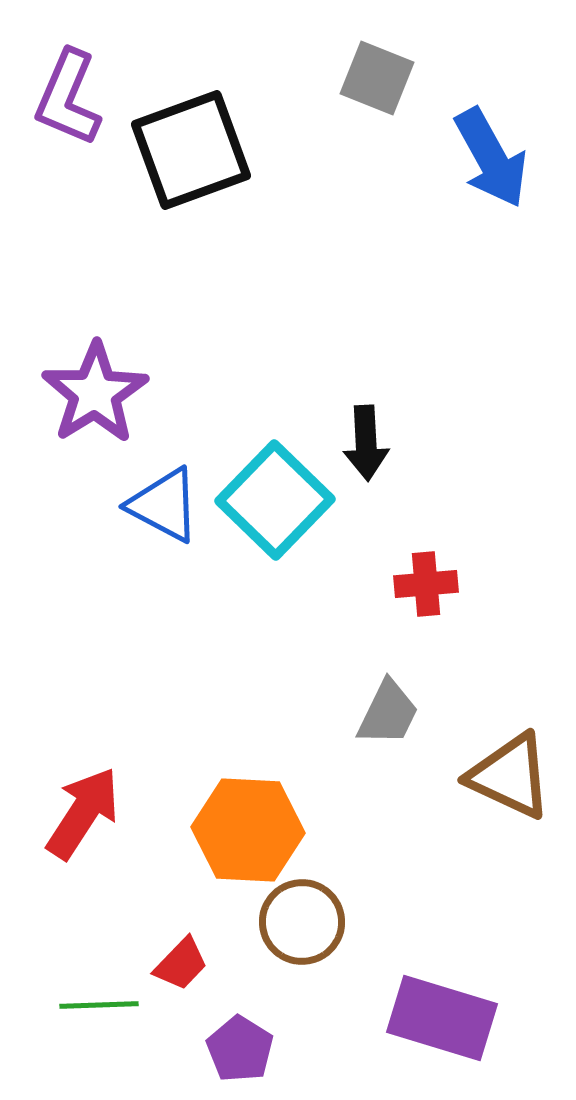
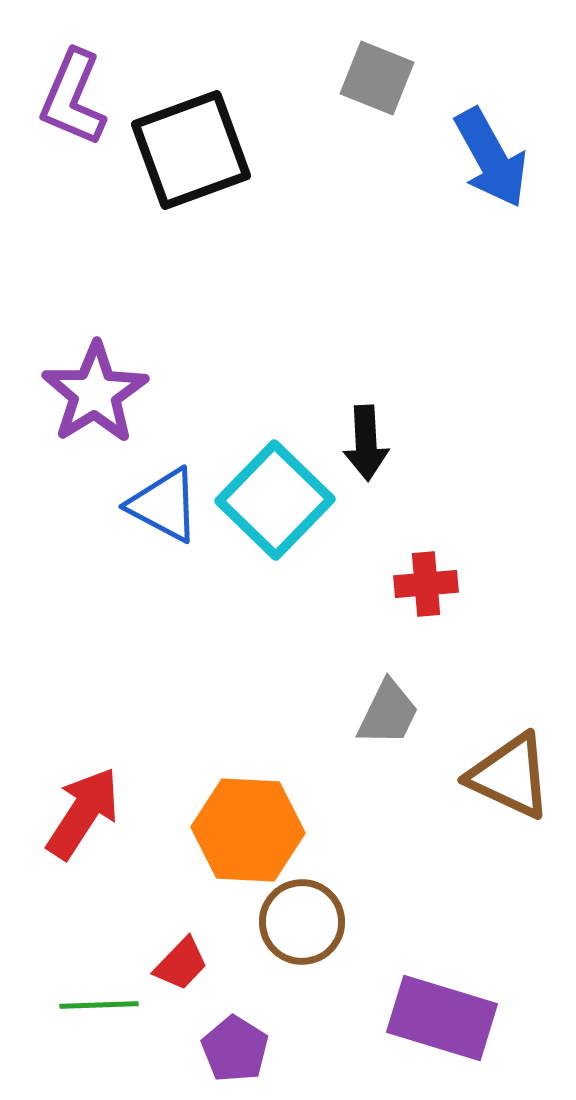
purple L-shape: moved 5 px right
purple pentagon: moved 5 px left
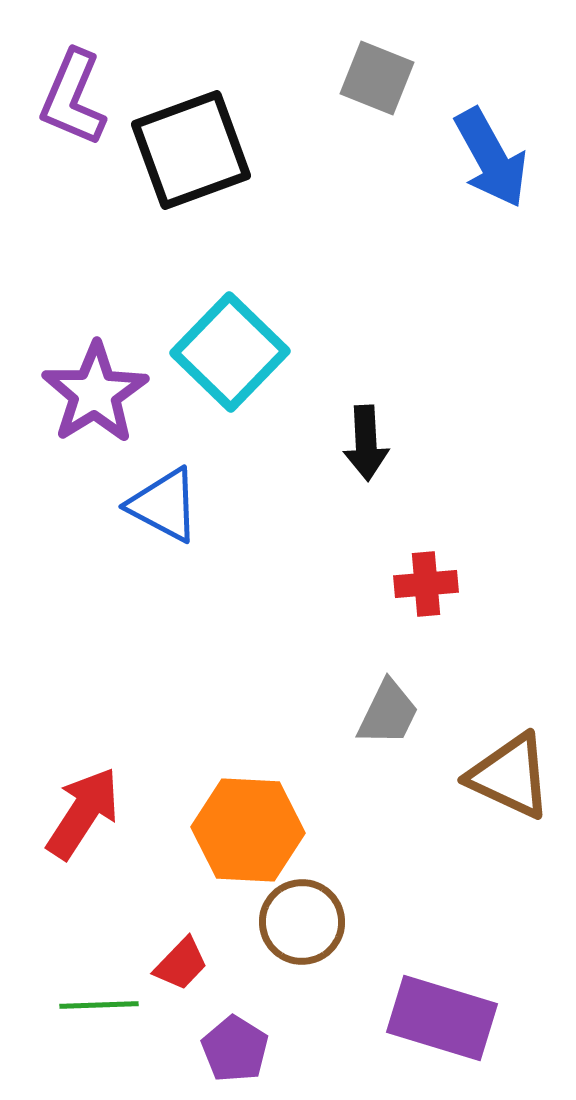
cyan square: moved 45 px left, 148 px up
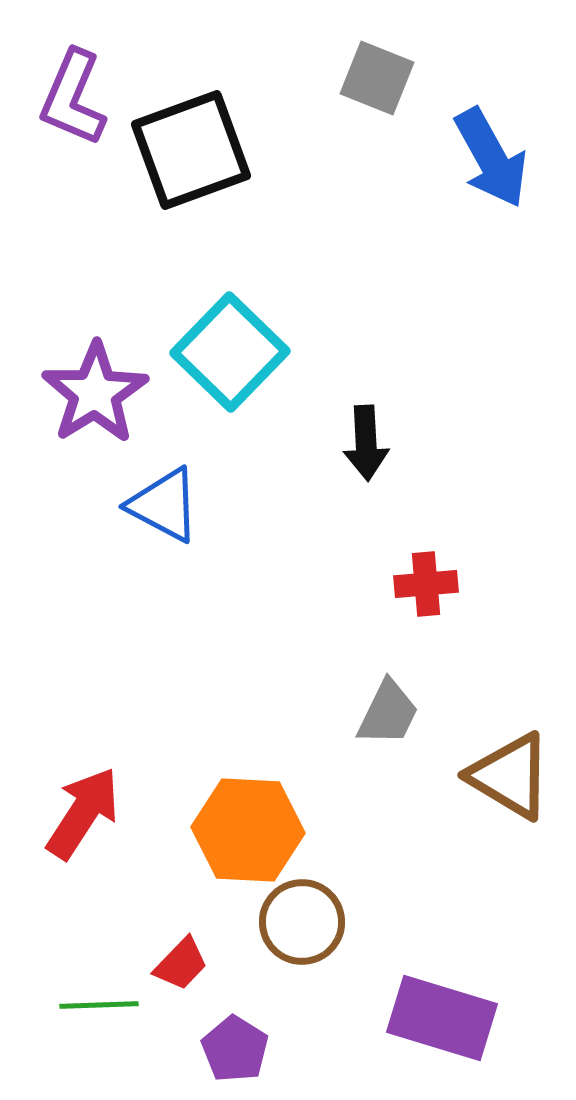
brown triangle: rotated 6 degrees clockwise
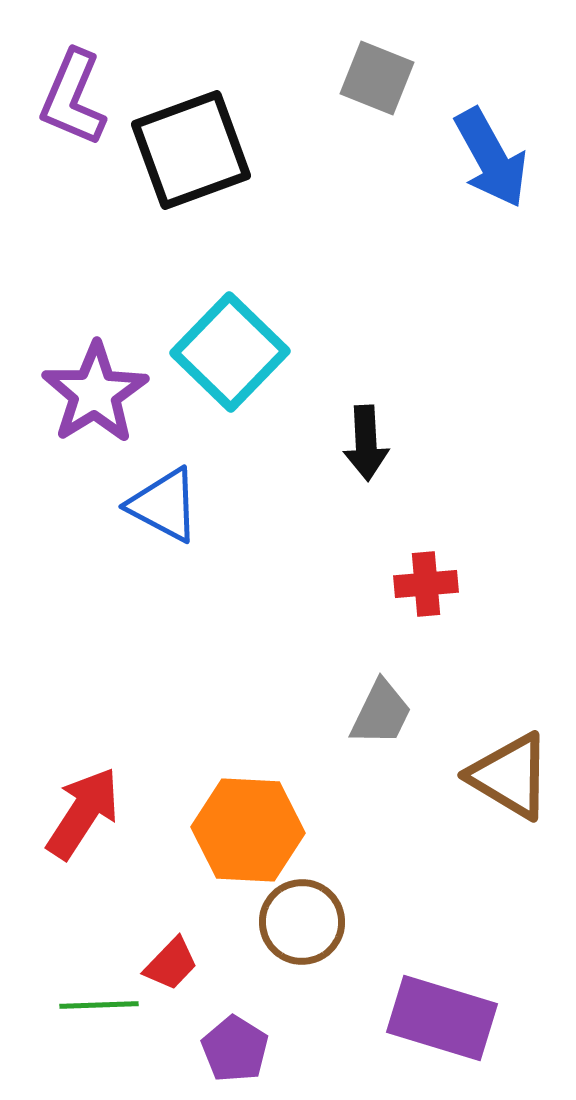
gray trapezoid: moved 7 px left
red trapezoid: moved 10 px left
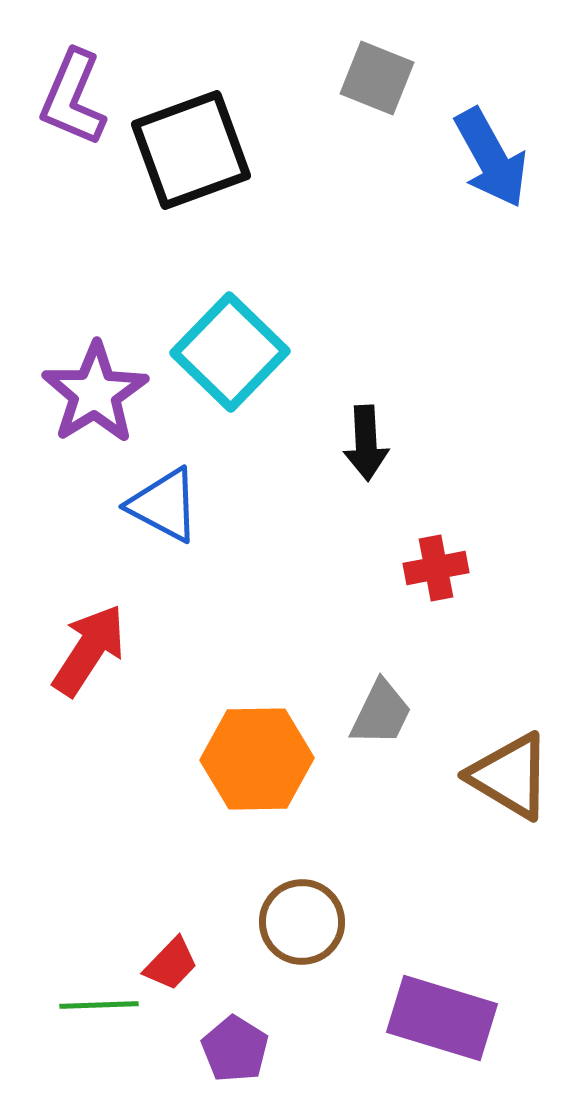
red cross: moved 10 px right, 16 px up; rotated 6 degrees counterclockwise
red arrow: moved 6 px right, 163 px up
orange hexagon: moved 9 px right, 71 px up; rotated 4 degrees counterclockwise
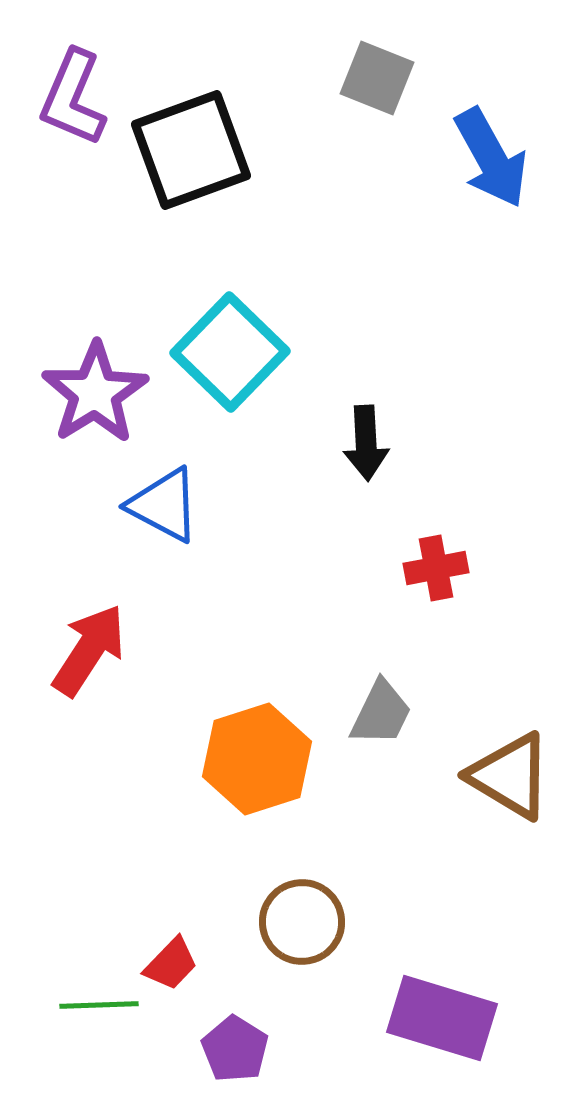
orange hexagon: rotated 17 degrees counterclockwise
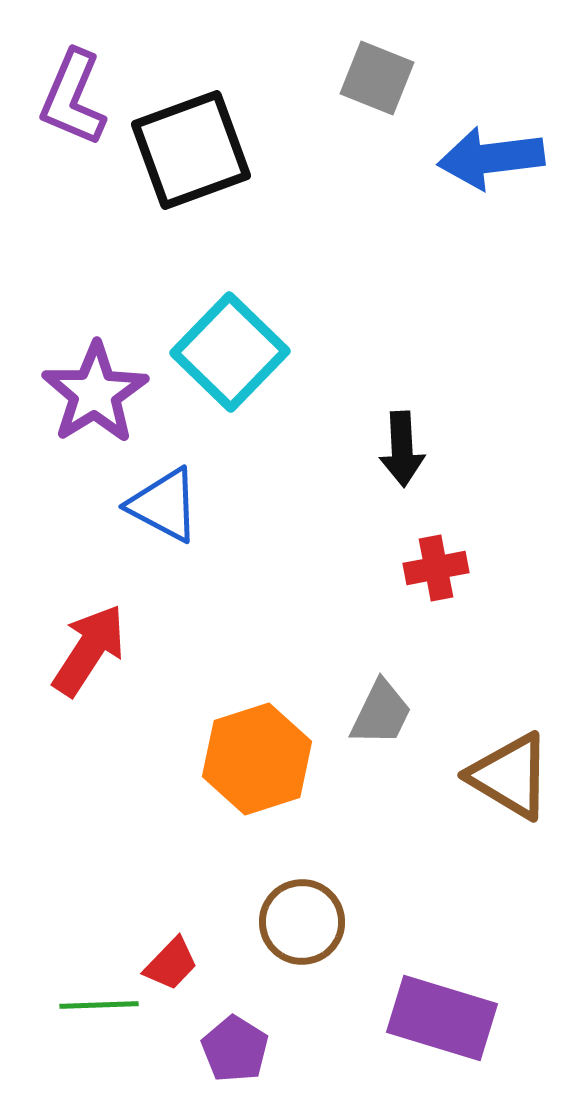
blue arrow: rotated 112 degrees clockwise
black arrow: moved 36 px right, 6 px down
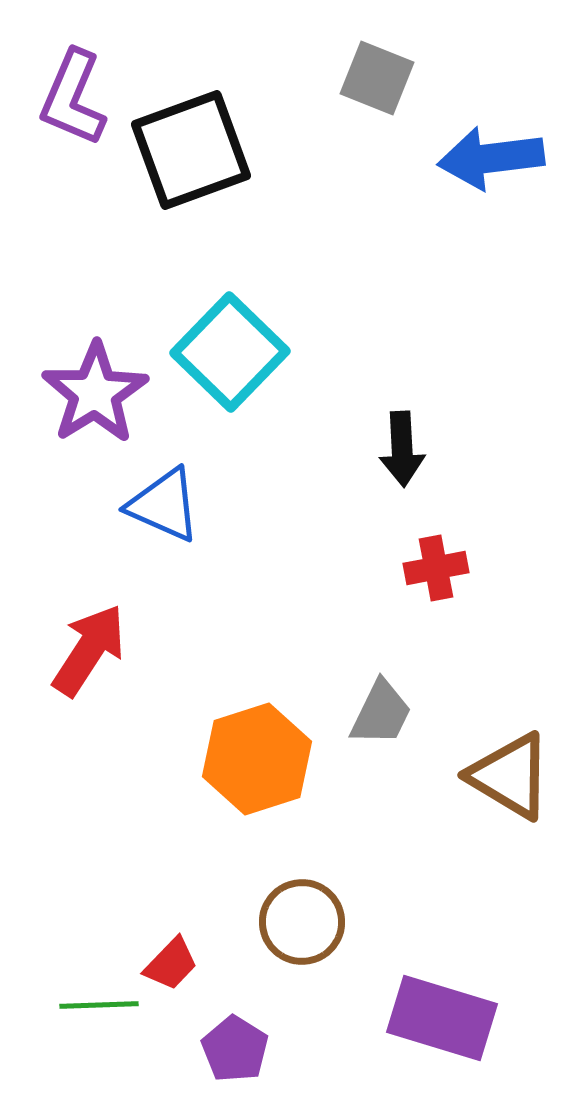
blue triangle: rotated 4 degrees counterclockwise
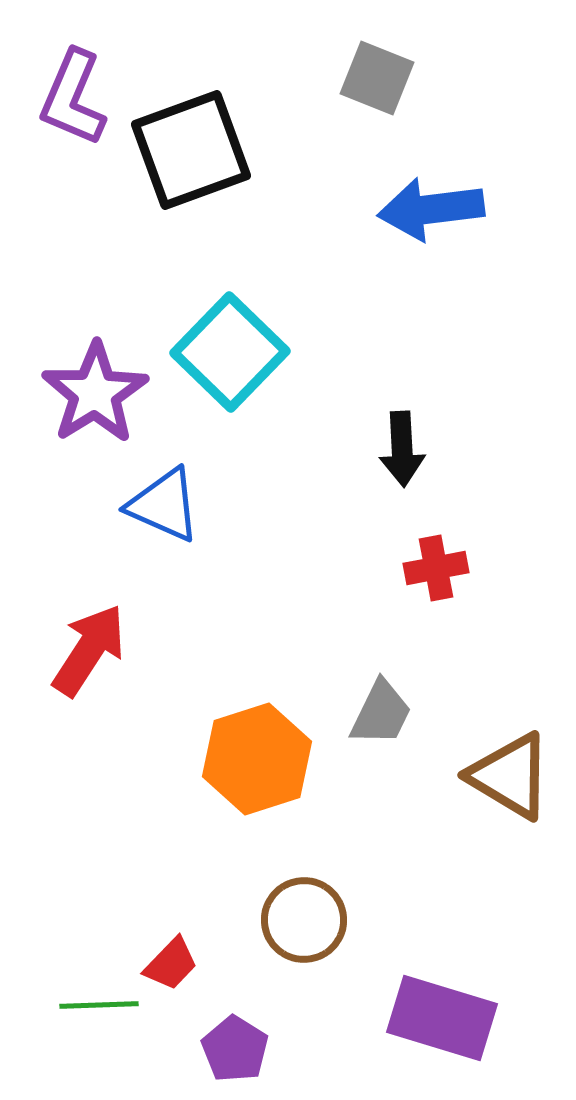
blue arrow: moved 60 px left, 51 px down
brown circle: moved 2 px right, 2 px up
